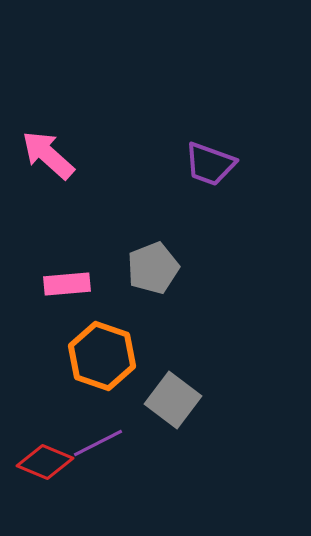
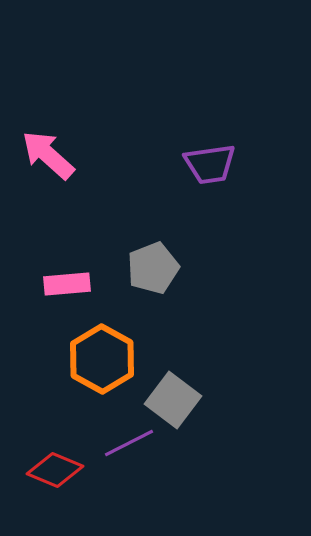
purple trapezoid: rotated 28 degrees counterclockwise
orange hexagon: moved 3 px down; rotated 10 degrees clockwise
purple line: moved 31 px right
red diamond: moved 10 px right, 8 px down
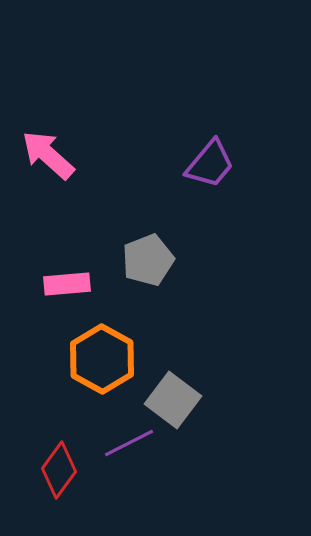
purple trapezoid: rotated 42 degrees counterclockwise
gray pentagon: moved 5 px left, 8 px up
red diamond: moved 4 px right; rotated 76 degrees counterclockwise
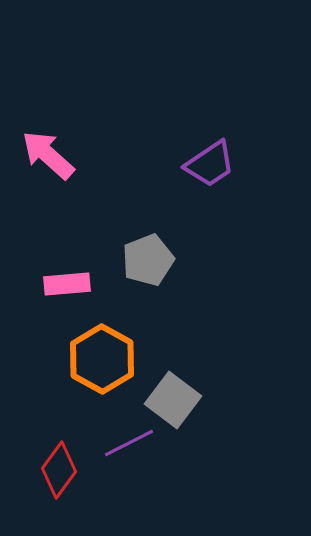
purple trapezoid: rotated 16 degrees clockwise
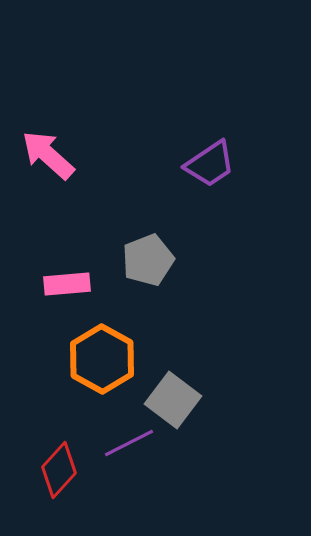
red diamond: rotated 6 degrees clockwise
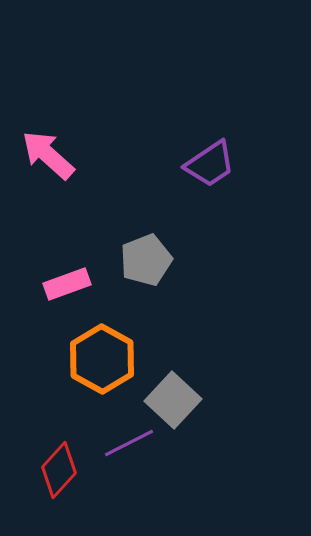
gray pentagon: moved 2 px left
pink rectangle: rotated 15 degrees counterclockwise
gray square: rotated 6 degrees clockwise
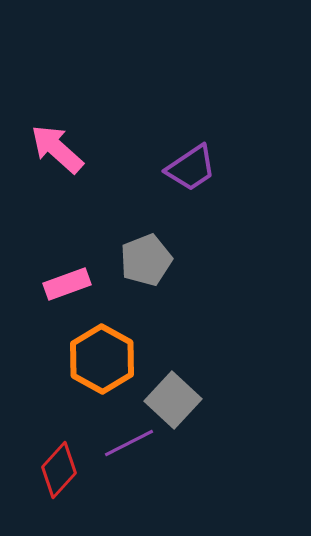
pink arrow: moved 9 px right, 6 px up
purple trapezoid: moved 19 px left, 4 px down
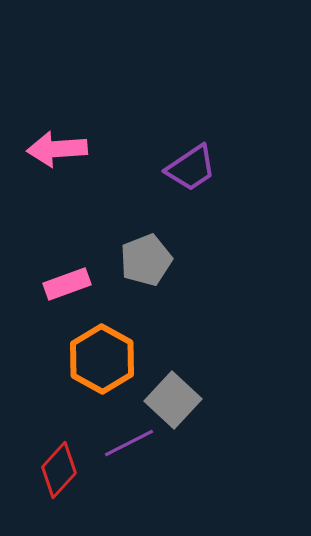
pink arrow: rotated 46 degrees counterclockwise
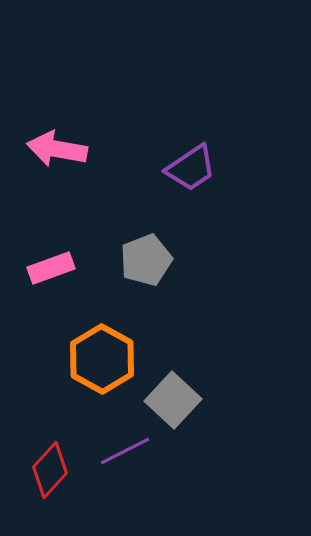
pink arrow: rotated 14 degrees clockwise
pink rectangle: moved 16 px left, 16 px up
purple line: moved 4 px left, 8 px down
red diamond: moved 9 px left
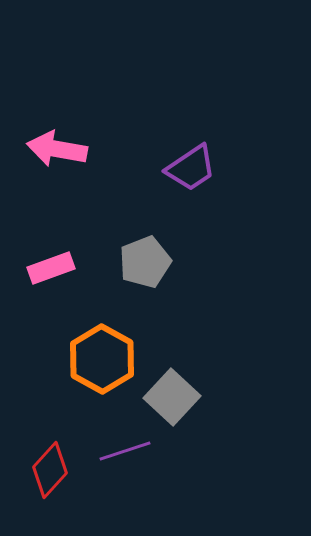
gray pentagon: moved 1 px left, 2 px down
gray square: moved 1 px left, 3 px up
purple line: rotated 9 degrees clockwise
